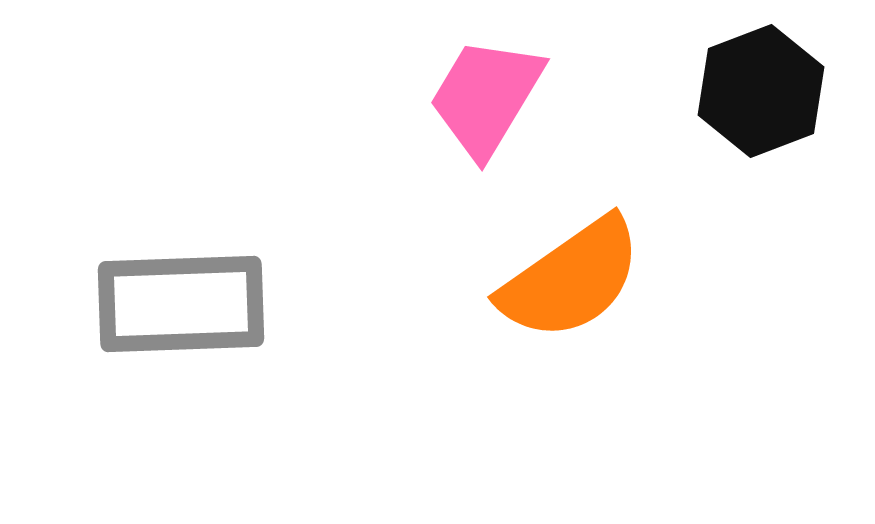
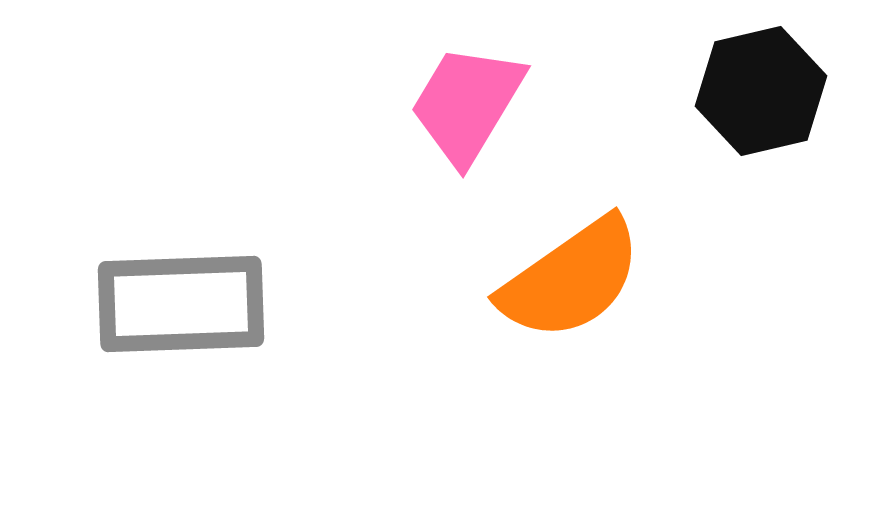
black hexagon: rotated 8 degrees clockwise
pink trapezoid: moved 19 px left, 7 px down
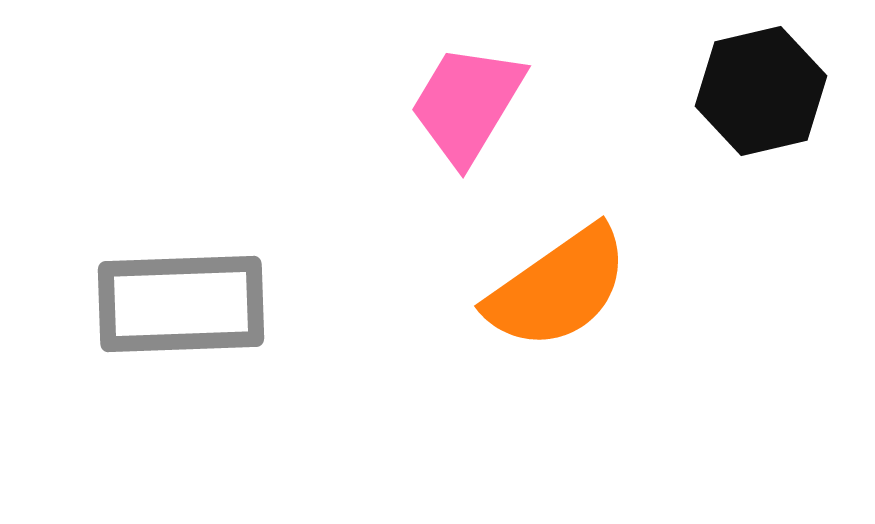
orange semicircle: moved 13 px left, 9 px down
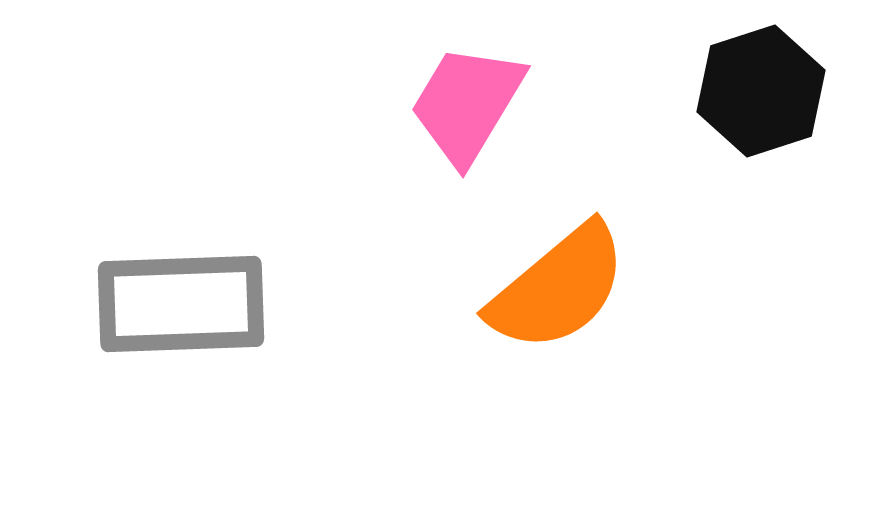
black hexagon: rotated 5 degrees counterclockwise
orange semicircle: rotated 5 degrees counterclockwise
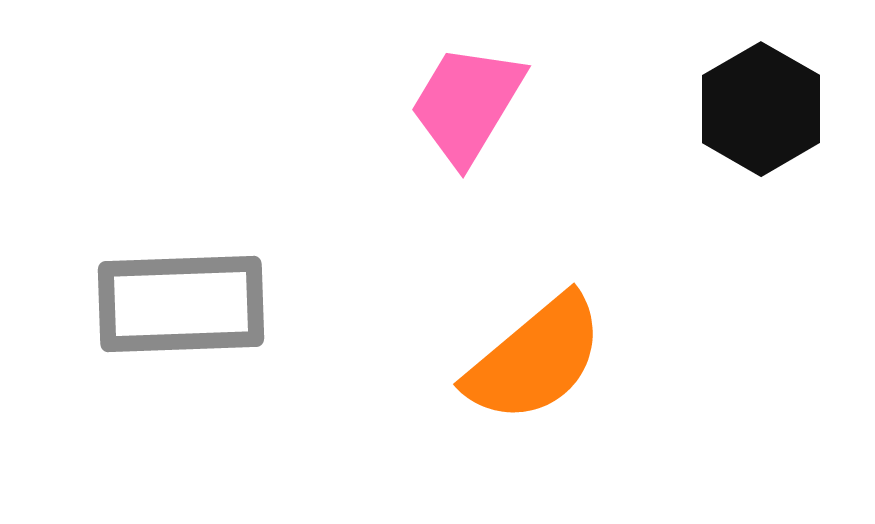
black hexagon: moved 18 px down; rotated 12 degrees counterclockwise
orange semicircle: moved 23 px left, 71 px down
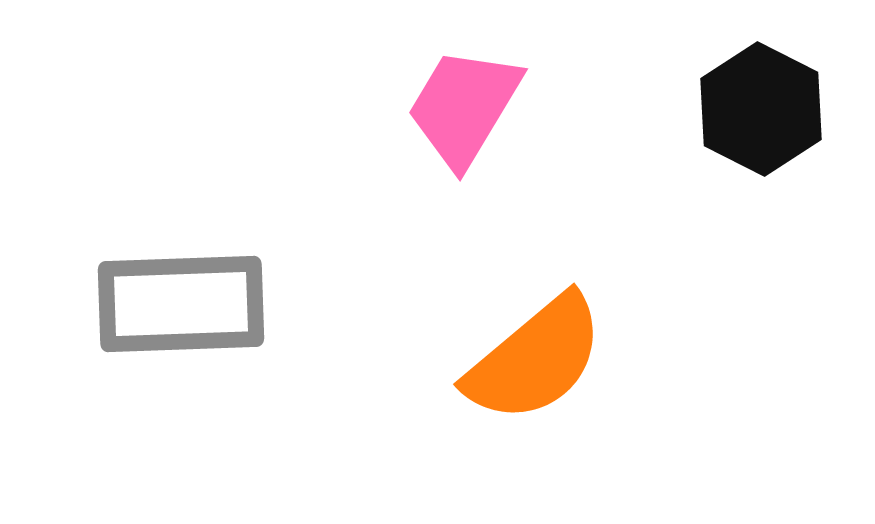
pink trapezoid: moved 3 px left, 3 px down
black hexagon: rotated 3 degrees counterclockwise
